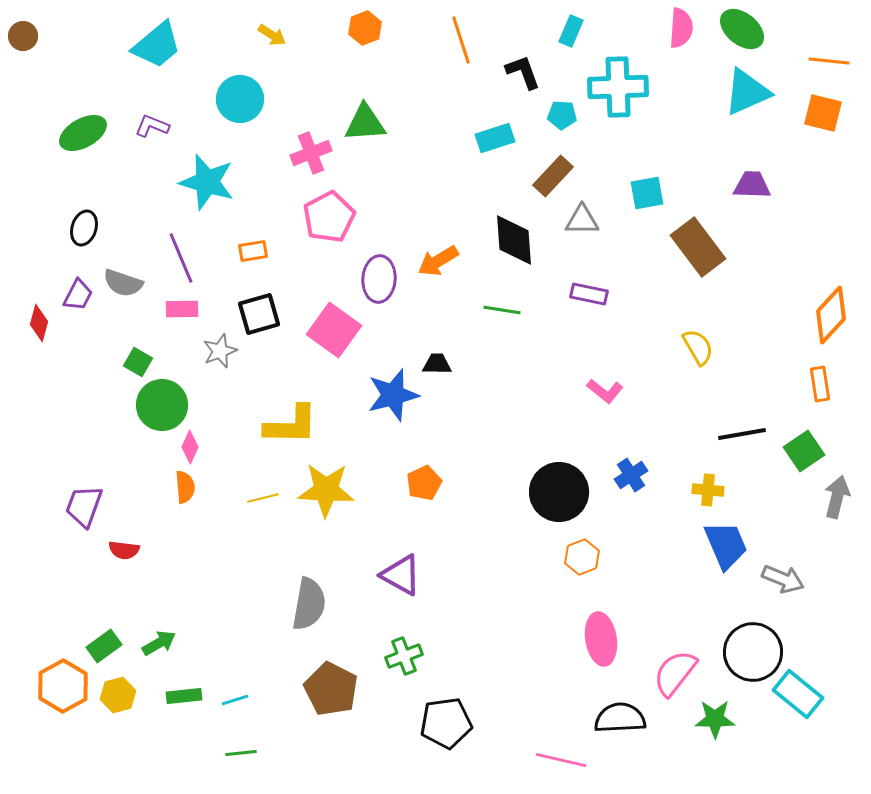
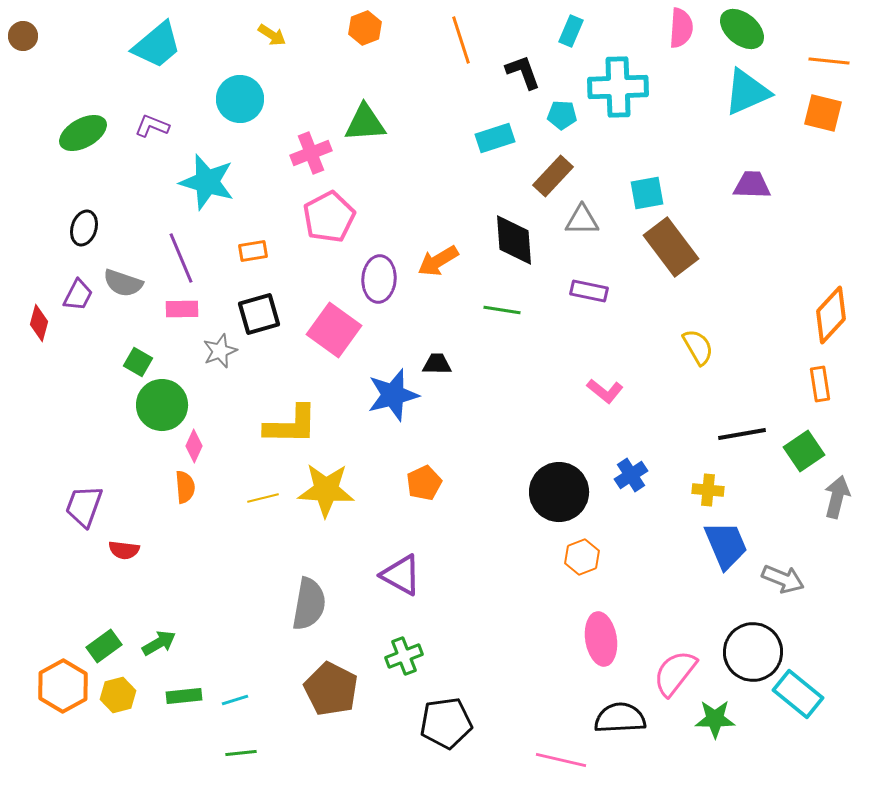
brown rectangle at (698, 247): moved 27 px left
purple rectangle at (589, 294): moved 3 px up
pink diamond at (190, 447): moved 4 px right, 1 px up
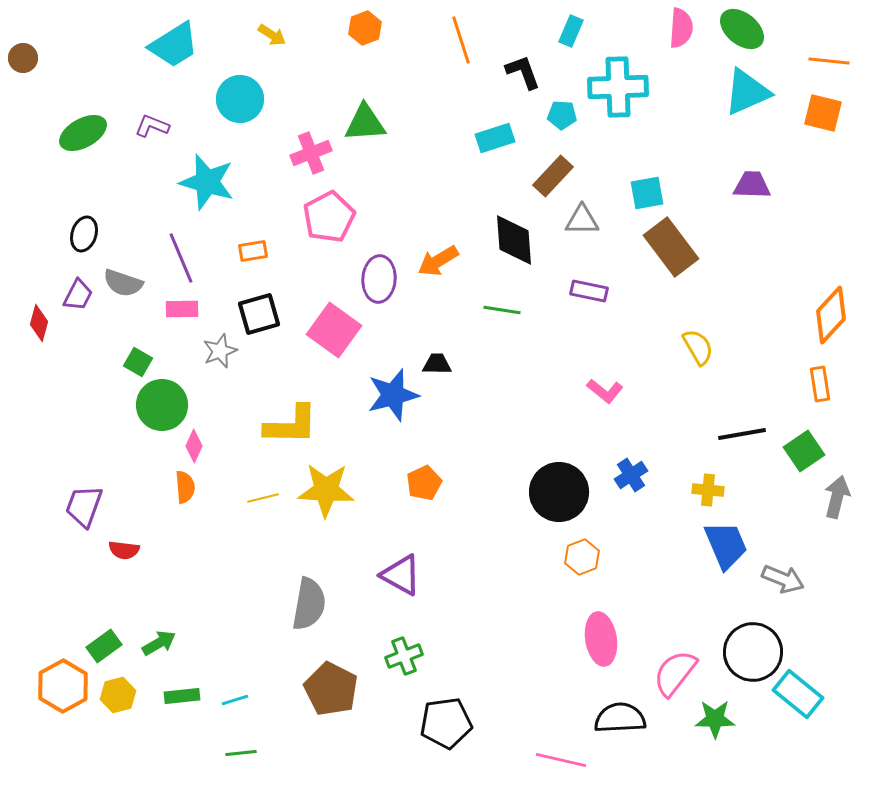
brown circle at (23, 36): moved 22 px down
cyan trapezoid at (157, 45): moved 17 px right; rotated 8 degrees clockwise
black ellipse at (84, 228): moved 6 px down
green rectangle at (184, 696): moved 2 px left
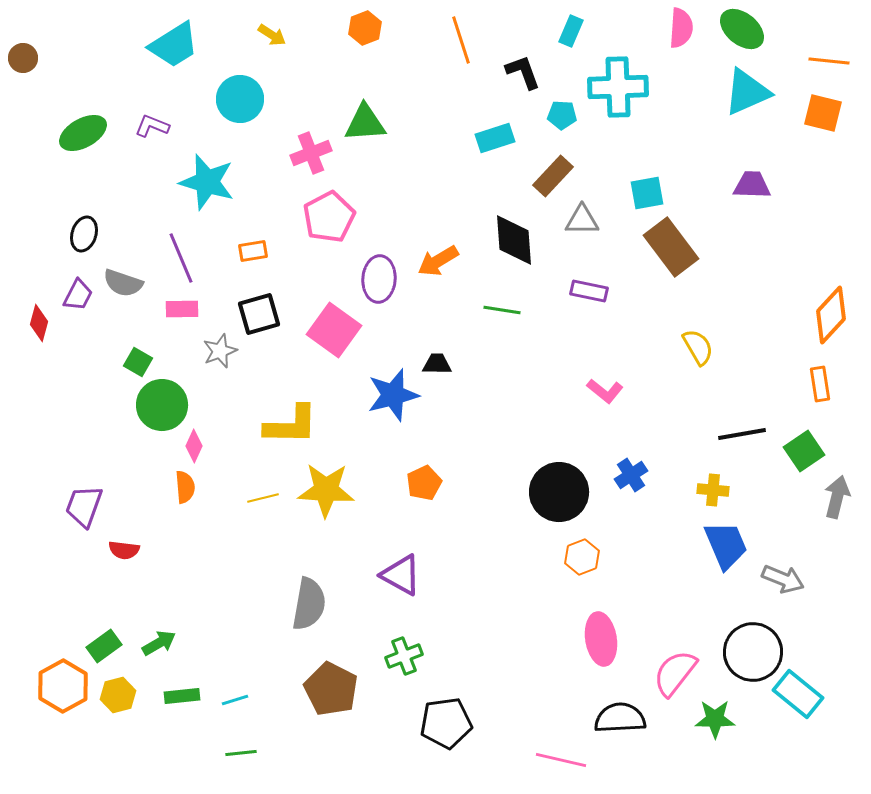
yellow cross at (708, 490): moved 5 px right
